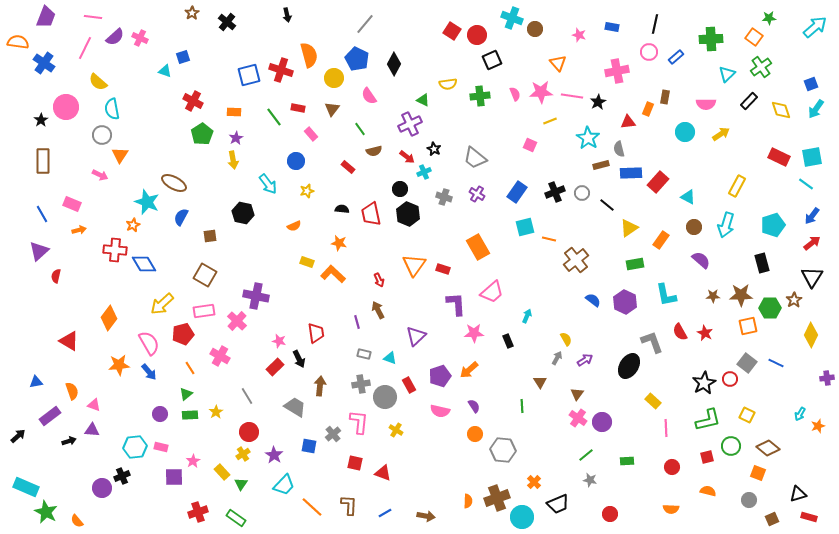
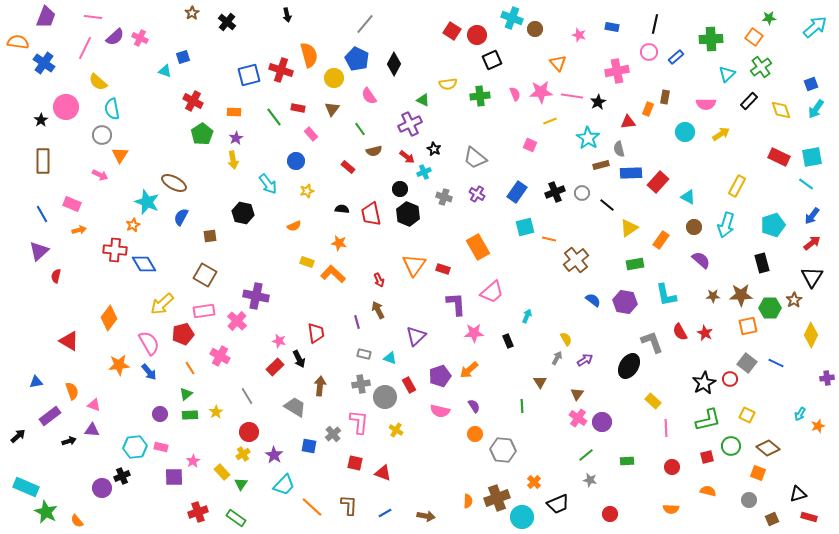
purple hexagon at (625, 302): rotated 15 degrees counterclockwise
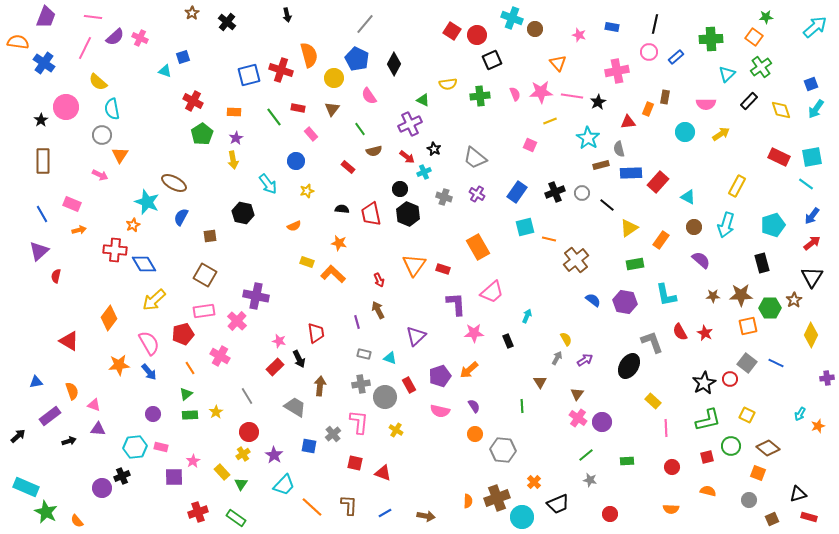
green star at (769, 18): moved 3 px left, 1 px up
yellow arrow at (162, 304): moved 8 px left, 4 px up
purple circle at (160, 414): moved 7 px left
purple triangle at (92, 430): moved 6 px right, 1 px up
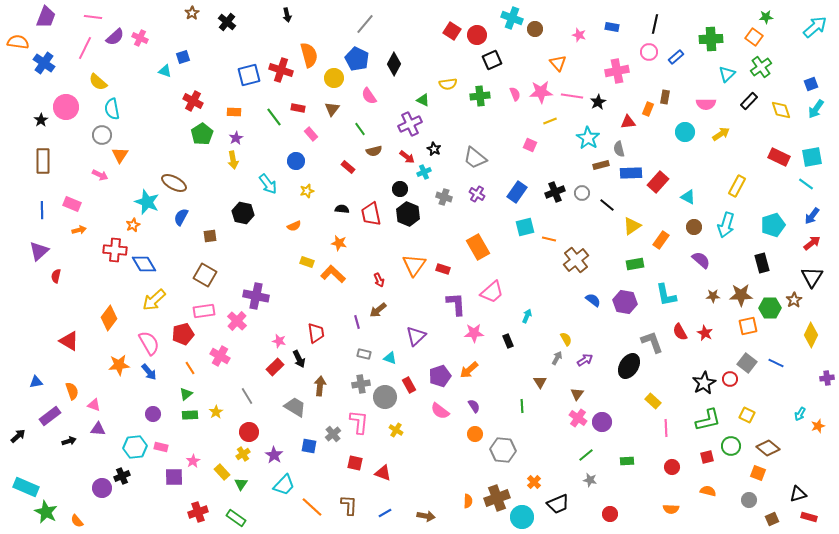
blue line at (42, 214): moved 4 px up; rotated 30 degrees clockwise
yellow triangle at (629, 228): moved 3 px right, 2 px up
brown arrow at (378, 310): rotated 102 degrees counterclockwise
pink semicircle at (440, 411): rotated 24 degrees clockwise
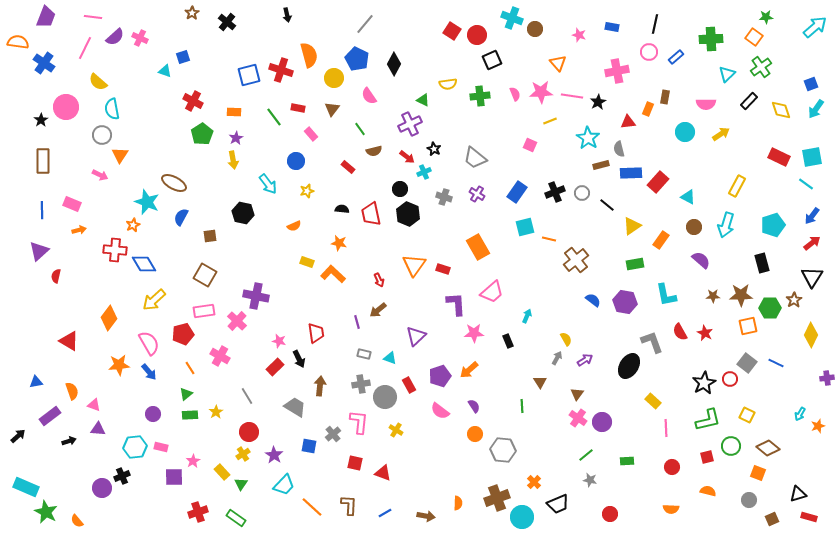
orange semicircle at (468, 501): moved 10 px left, 2 px down
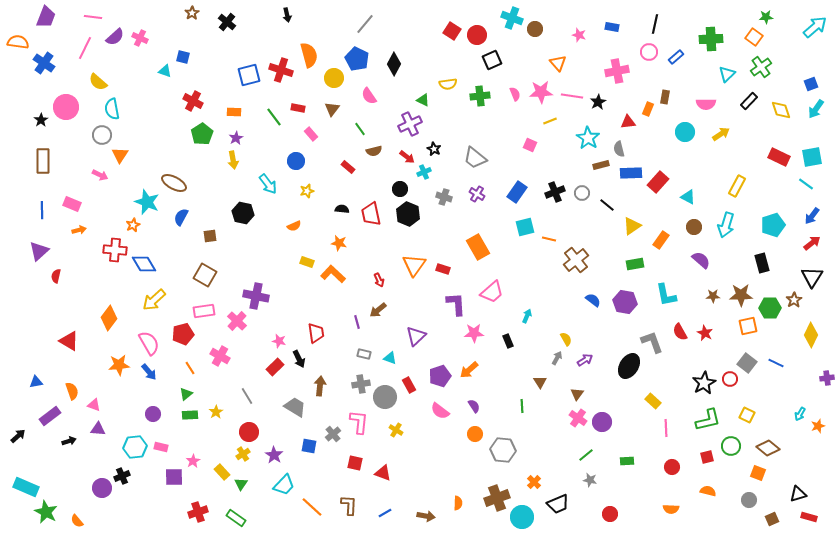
blue square at (183, 57): rotated 32 degrees clockwise
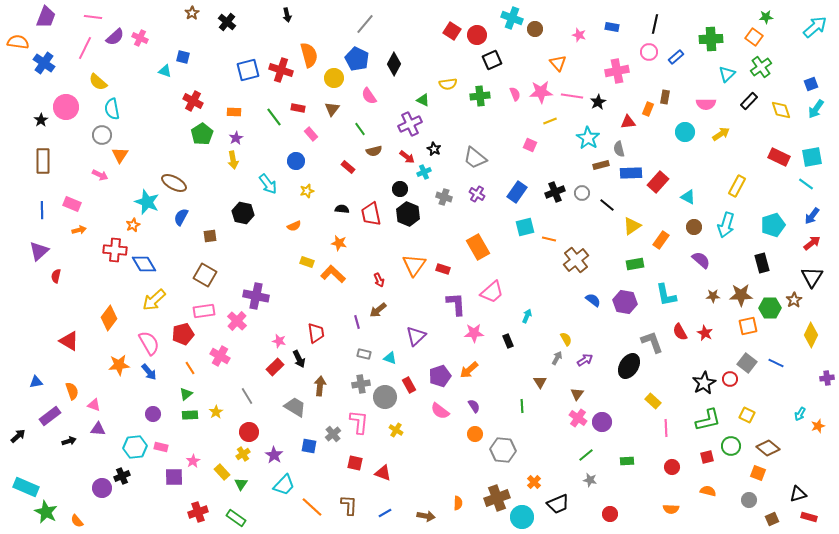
blue square at (249, 75): moved 1 px left, 5 px up
